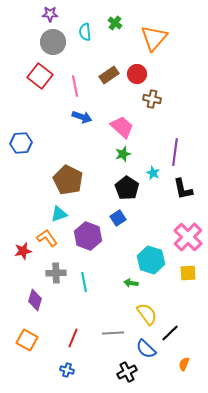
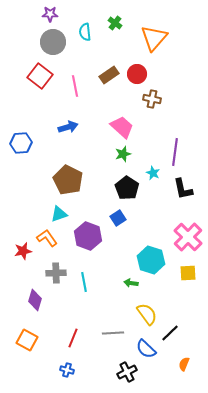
blue arrow: moved 14 px left, 10 px down; rotated 36 degrees counterclockwise
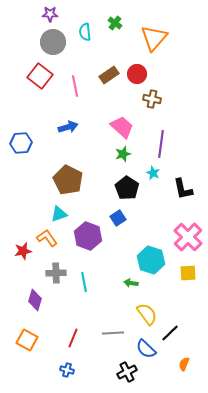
purple line: moved 14 px left, 8 px up
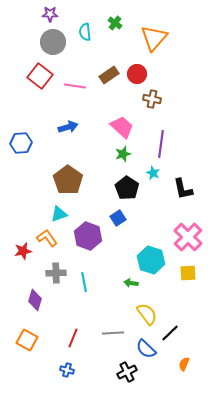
pink line: rotated 70 degrees counterclockwise
brown pentagon: rotated 8 degrees clockwise
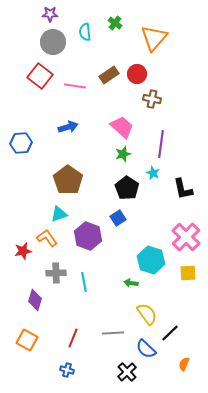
pink cross: moved 2 px left
black cross: rotated 18 degrees counterclockwise
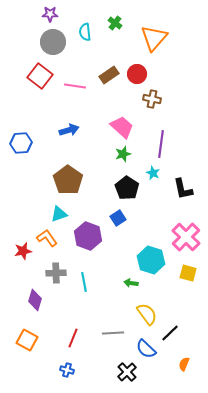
blue arrow: moved 1 px right, 3 px down
yellow square: rotated 18 degrees clockwise
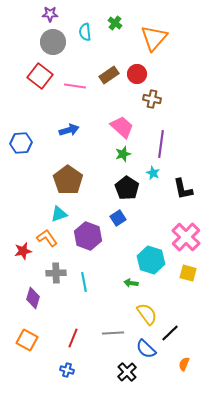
purple diamond: moved 2 px left, 2 px up
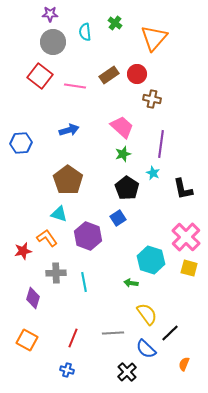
cyan triangle: rotated 36 degrees clockwise
yellow square: moved 1 px right, 5 px up
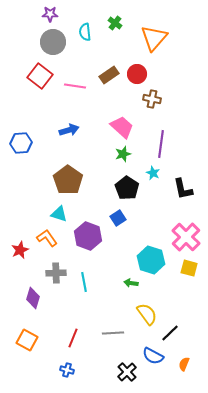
red star: moved 3 px left, 1 px up; rotated 12 degrees counterclockwise
blue semicircle: moved 7 px right, 7 px down; rotated 15 degrees counterclockwise
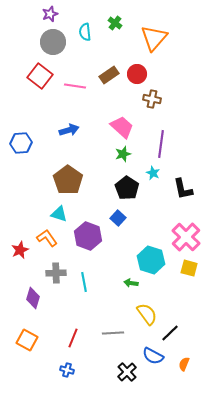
purple star: rotated 21 degrees counterclockwise
blue square: rotated 14 degrees counterclockwise
